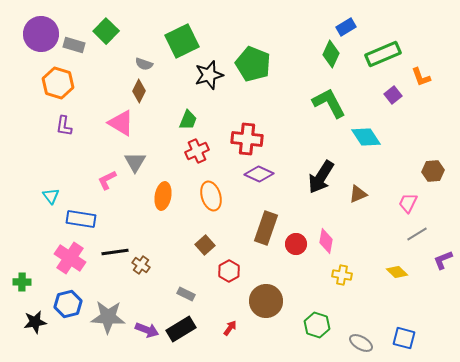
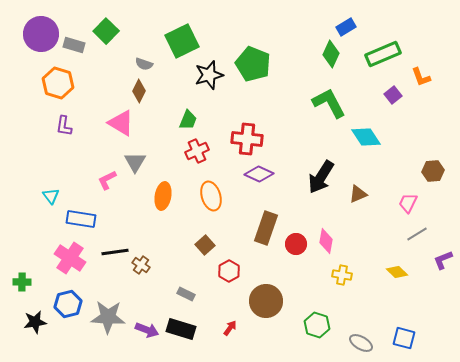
black rectangle at (181, 329): rotated 48 degrees clockwise
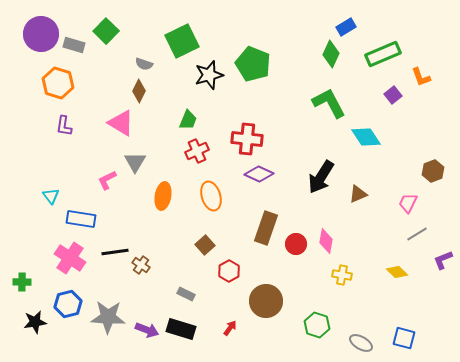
brown hexagon at (433, 171): rotated 15 degrees counterclockwise
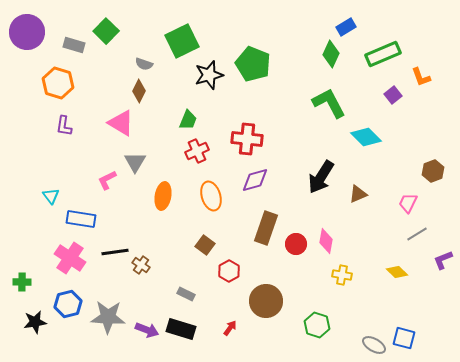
purple circle at (41, 34): moved 14 px left, 2 px up
cyan diamond at (366, 137): rotated 12 degrees counterclockwise
purple diamond at (259, 174): moved 4 px left, 6 px down; rotated 40 degrees counterclockwise
brown square at (205, 245): rotated 12 degrees counterclockwise
gray ellipse at (361, 343): moved 13 px right, 2 px down
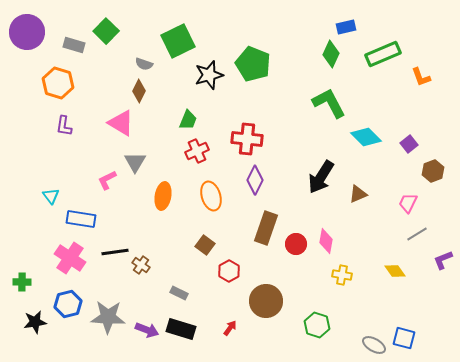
blue rectangle at (346, 27): rotated 18 degrees clockwise
green square at (182, 41): moved 4 px left
purple square at (393, 95): moved 16 px right, 49 px down
purple diamond at (255, 180): rotated 48 degrees counterclockwise
yellow diamond at (397, 272): moved 2 px left, 1 px up; rotated 10 degrees clockwise
gray rectangle at (186, 294): moved 7 px left, 1 px up
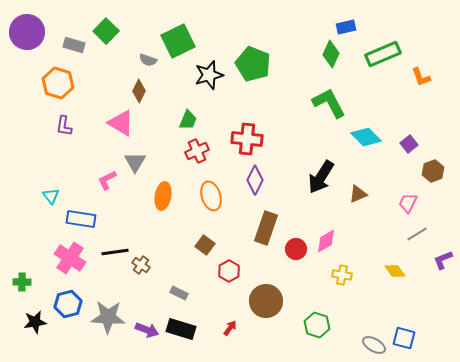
gray semicircle at (144, 64): moved 4 px right, 4 px up
pink diamond at (326, 241): rotated 50 degrees clockwise
red circle at (296, 244): moved 5 px down
